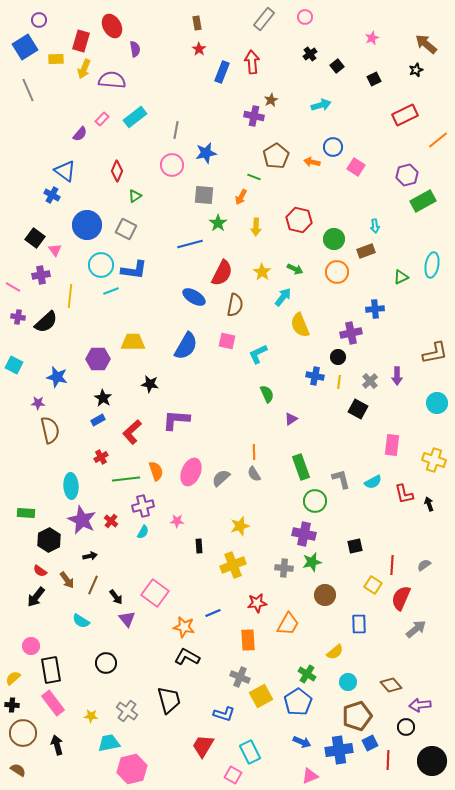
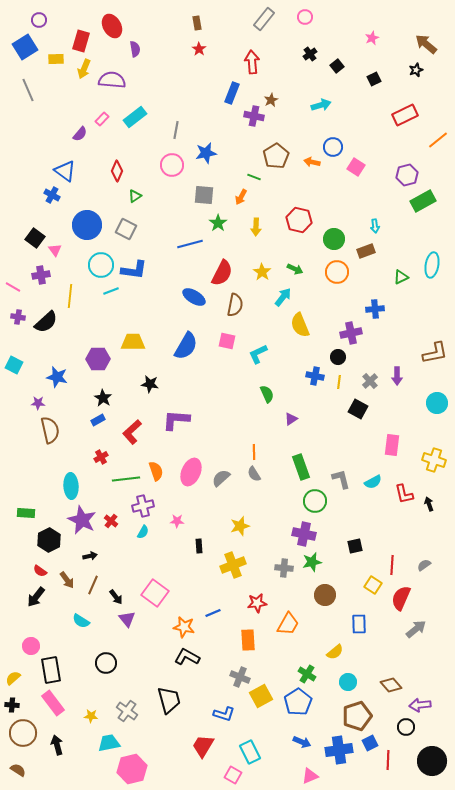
blue rectangle at (222, 72): moved 10 px right, 21 px down
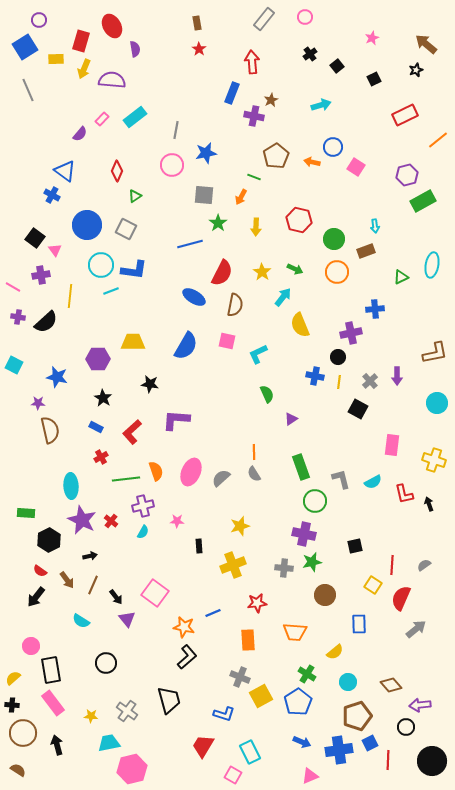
blue rectangle at (98, 420): moved 2 px left, 7 px down; rotated 56 degrees clockwise
orange trapezoid at (288, 624): moved 7 px right, 8 px down; rotated 65 degrees clockwise
black L-shape at (187, 657): rotated 110 degrees clockwise
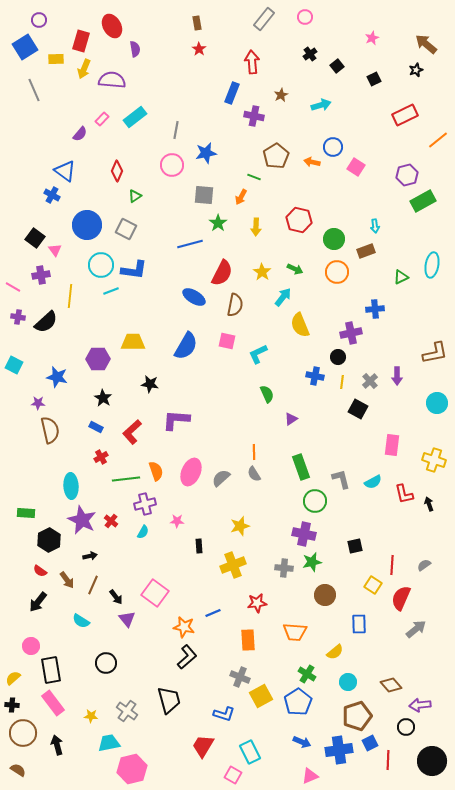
gray line at (28, 90): moved 6 px right
brown star at (271, 100): moved 10 px right, 5 px up
yellow line at (339, 382): moved 3 px right
purple cross at (143, 506): moved 2 px right, 2 px up
black arrow at (36, 597): moved 2 px right, 5 px down
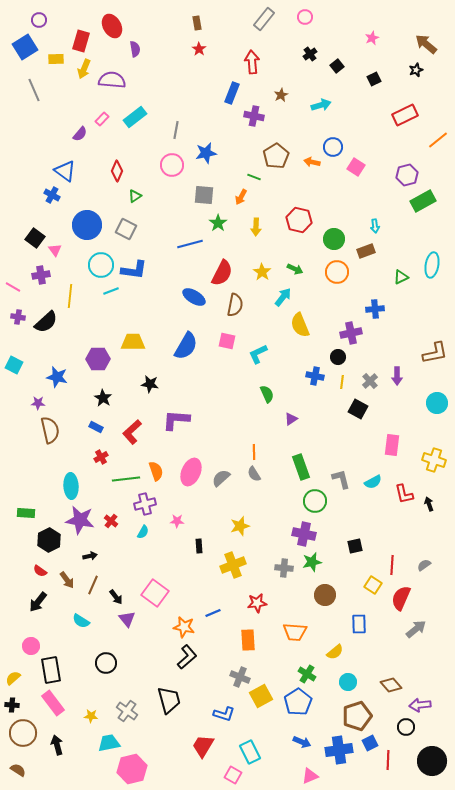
purple star at (82, 520): moved 2 px left; rotated 16 degrees counterclockwise
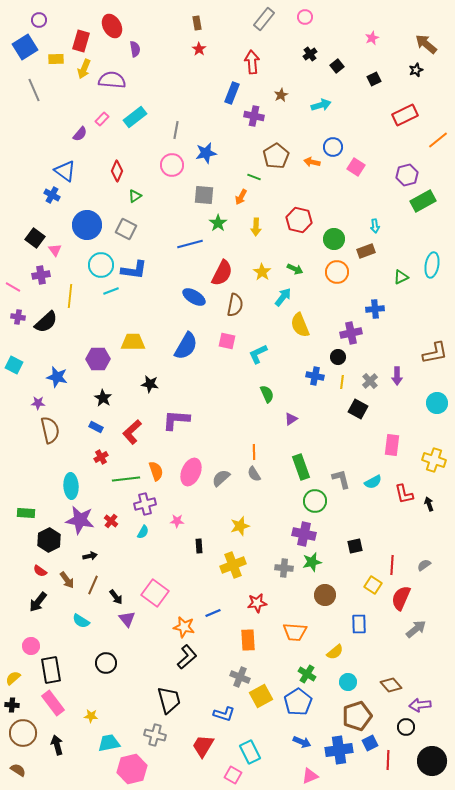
gray cross at (127, 711): moved 28 px right, 24 px down; rotated 20 degrees counterclockwise
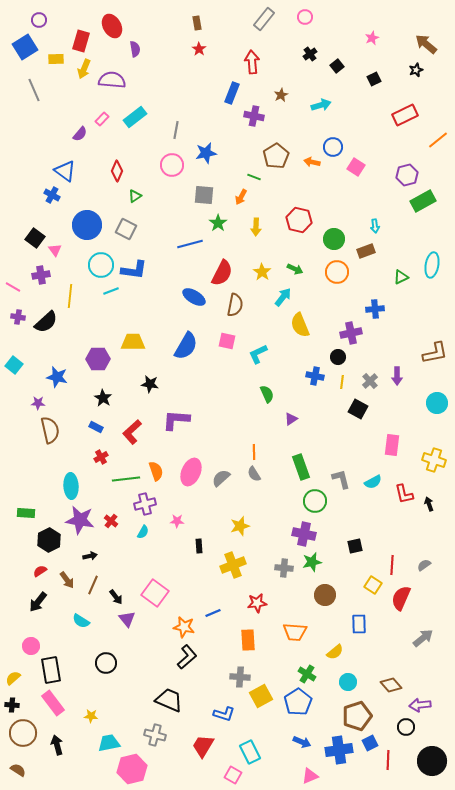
cyan square at (14, 365): rotated 12 degrees clockwise
red semicircle at (40, 571): rotated 112 degrees clockwise
gray arrow at (416, 629): moved 7 px right, 9 px down
gray cross at (240, 677): rotated 18 degrees counterclockwise
black trapezoid at (169, 700): rotated 52 degrees counterclockwise
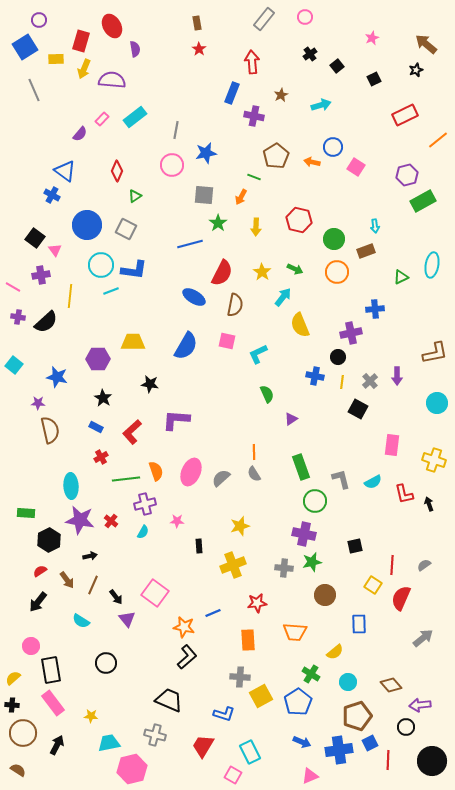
green cross at (307, 674): moved 4 px right
black arrow at (57, 745): rotated 42 degrees clockwise
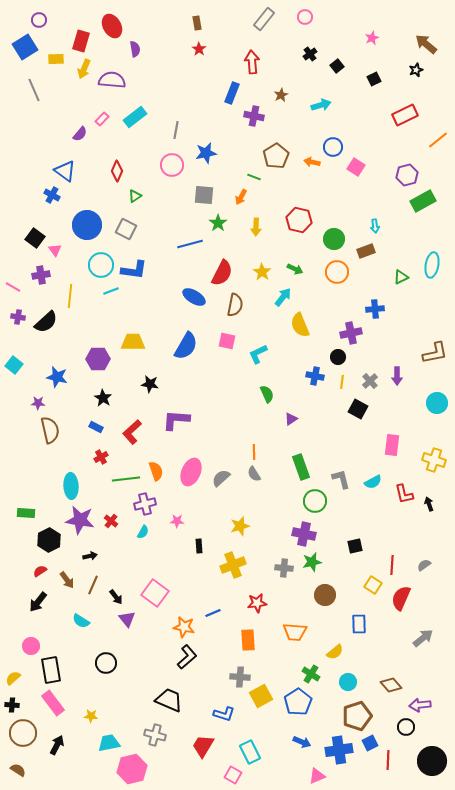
pink triangle at (310, 776): moved 7 px right
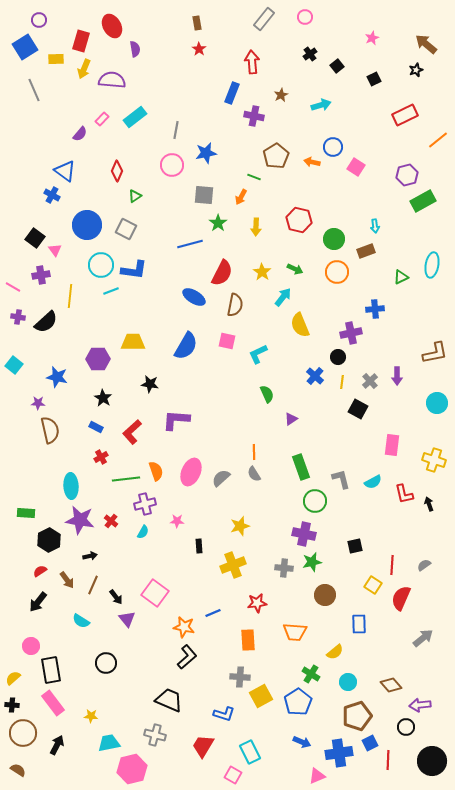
blue cross at (315, 376): rotated 30 degrees clockwise
blue cross at (339, 750): moved 3 px down
